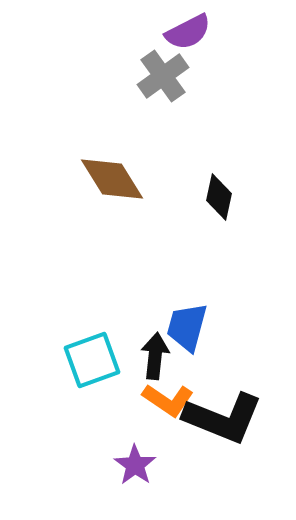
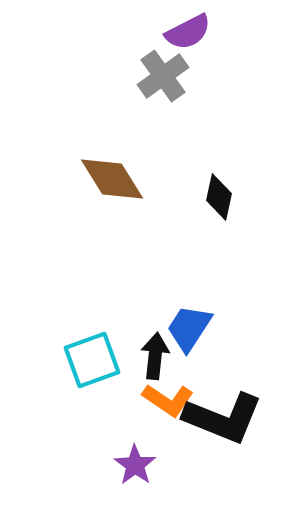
blue trapezoid: moved 2 px right, 1 px down; rotated 18 degrees clockwise
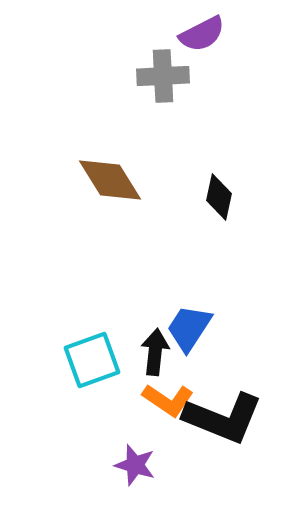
purple semicircle: moved 14 px right, 2 px down
gray cross: rotated 33 degrees clockwise
brown diamond: moved 2 px left, 1 px down
black arrow: moved 4 px up
purple star: rotated 18 degrees counterclockwise
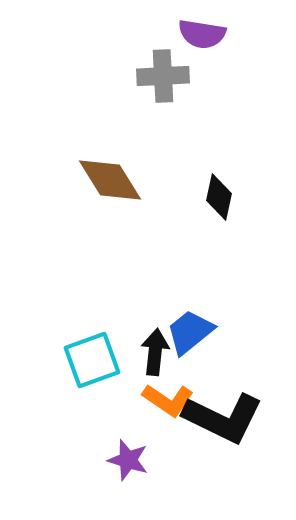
purple semicircle: rotated 36 degrees clockwise
blue trapezoid: moved 1 px right, 4 px down; rotated 18 degrees clockwise
black L-shape: rotated 4 degrees clockwise
purple star: moved 7 px left, 5 px up
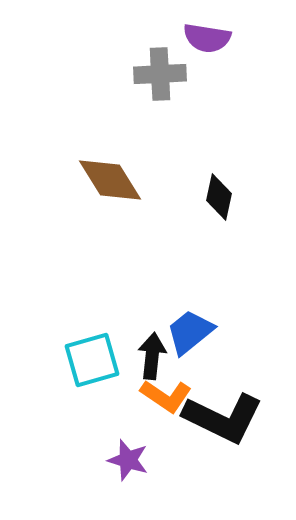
purple semicircle: moved 5 px right, 4 px down
gray cross: moved 3 px left, 2 px up
black arrow: moved 3 px left, 4 px down
cyan square: rotated 4 degrees clockwise
orange L-shape: moved 2 px left, 4 px up
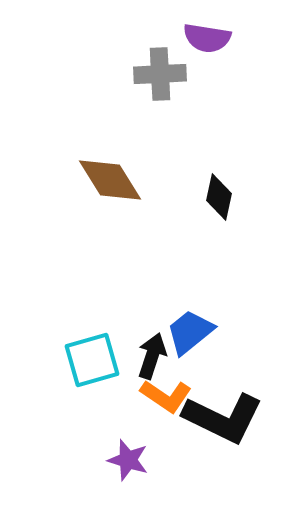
black arrow: rotated 12 degrees clockwise
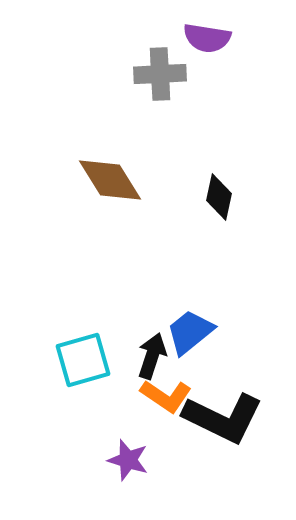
cyan square: moved 9 px left
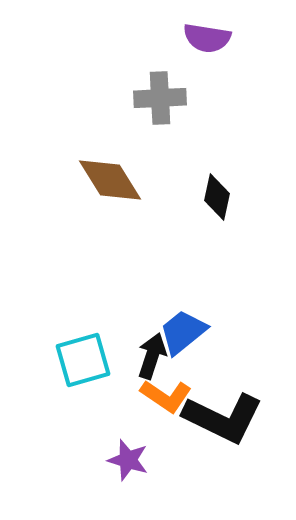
gray cross: moved 24 px down
black diamond: moved 2 px left
blue trapezoid: moved 7 px left
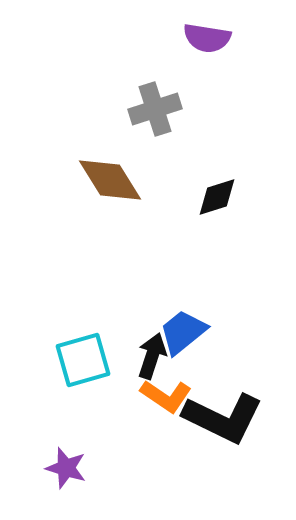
gray cross: moved 5 px left, 11 px down; rotated 15 degrees counterclockwise
black diamond: rotated 60 degrees clockwise
purple star: moved 62 px left, 8 px down
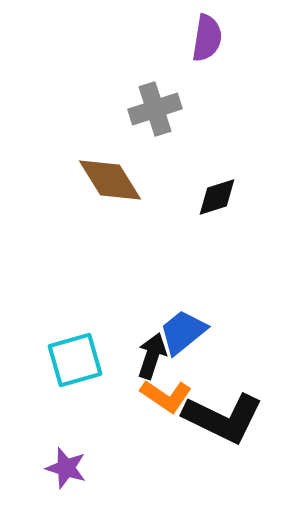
purple semicircle: rotated 90 degrees counterclockwise
cyan square: moved 8 px left
